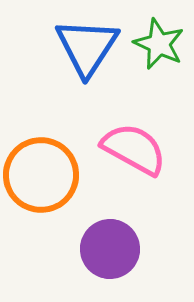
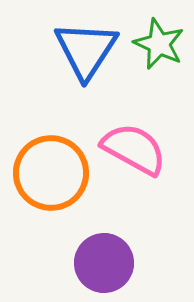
blue triangle: moved 1 px left, 3 px down
orange circle: moved 10 px right, 2 px up
purple circle: moved 6 px left, 14 px down
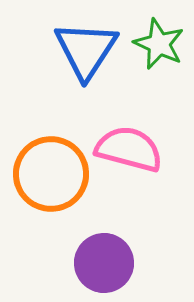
pink semicircle: moved 5 px left; rotated 14 degrees counterclockwise
orange circle: moved 1 px down
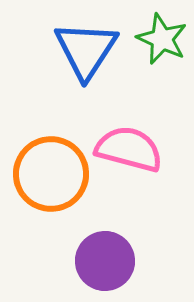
green star: moved 3 px right, 5 px up
purple circle: moved 1 px right, 2 px up
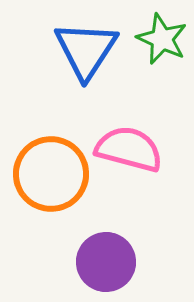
purple circle: moved 1 px right, 1 px down
